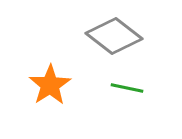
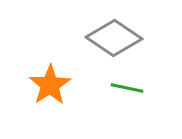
gray diamond: moved 2 px down; rotated 4 degrees counterclockwise
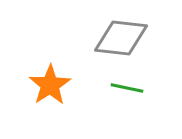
gray diamond: moved 7 px right; rotated 28 degrees counterclockwise
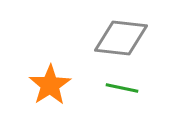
green line: moved 5 px left
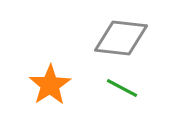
green line: rotated 16 degrees clockwise
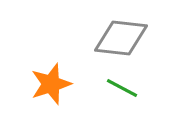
orange star: moved 1 px right, 1 px up; rotated 15 degrees clockwise
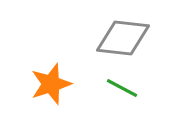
gray diamond: moved 2 px right
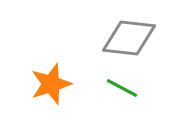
gray diamond: moved 6 px right
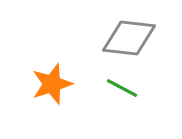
orange star: moved 1 px right
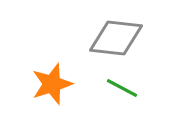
gray diamond: moved 13 px left
